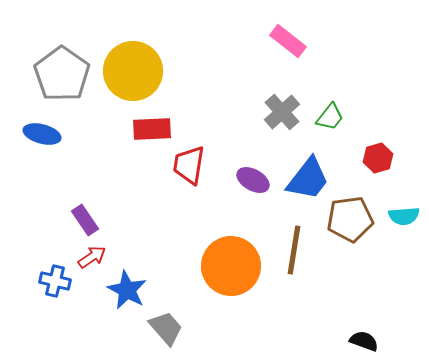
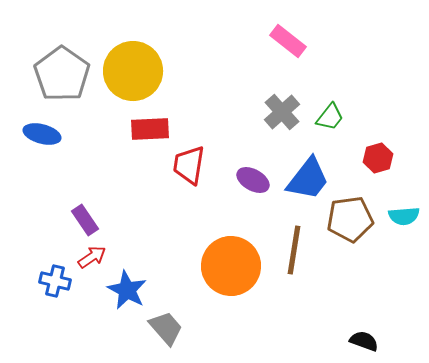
red rectangle: moved 2 px left
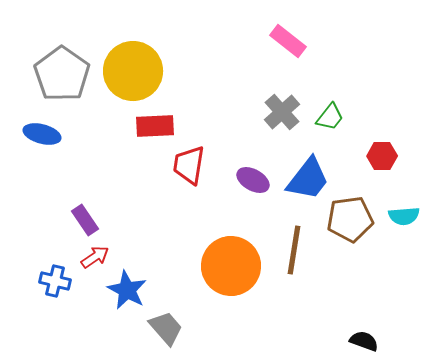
red rectangle: moved 5 px right, 3 px up
red hexagon: moved 4 px right, 2 px up; rotated 16 degrees clockwise
red arrow: moved 3 px right
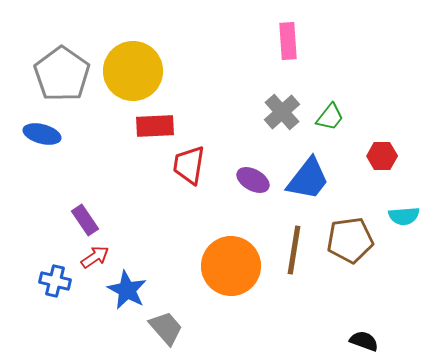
pink rectangle: rotated 48 degrees clockwise
brown pentagon: moved 21 px down
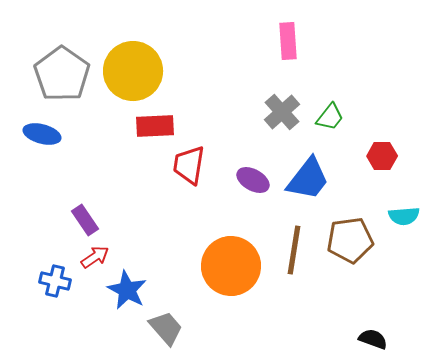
black semicircle: moved 9 px right, 2 px up
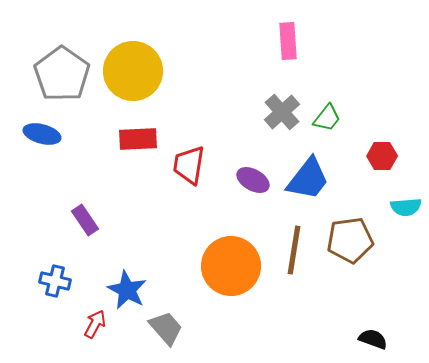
green trapezoid: moved 3 px left, 1 px down
red rectangle: moved 17 px left, 13 px down
cyan semicircle: moved 2 px right, 9 px up
red arrow: moved 67 px down; rotated 28 degrees counterclockwise
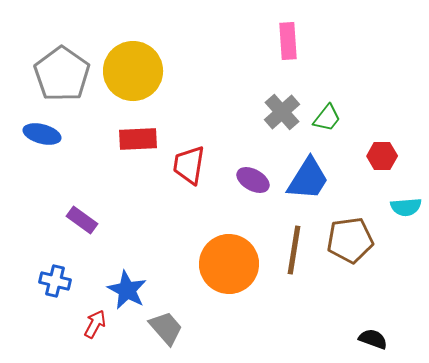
blue trapezoid: rotated 6 degrees counterclockwise
purple rectangle: moved 3 px left; rotated 20 degrees counterclockwise
orange circle: moved 2 px left, 2 px up
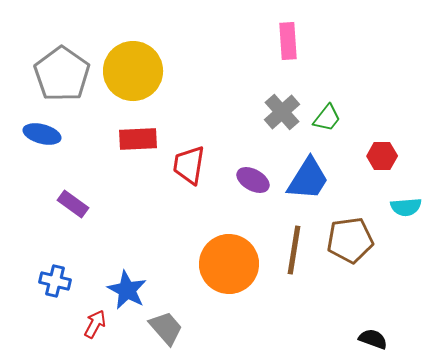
purple rectangle: moved 9 px left, 16 px up
